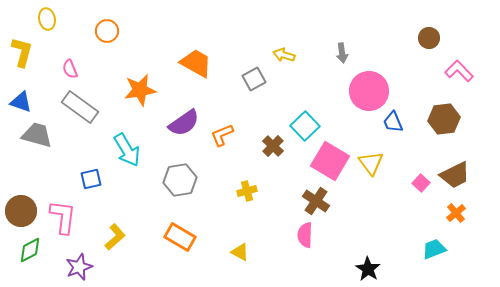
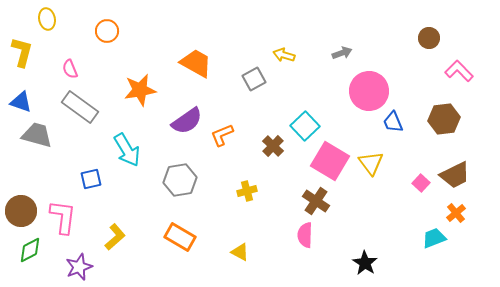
gray arrow at (342, 53): rotated 102 degrees counterclockwise
purple semicircle at (184, 123): moved 3 px right, 2 px up
cyan trapezoid at (434, 249): moved 11 px up
black star at (368, 269): moved 3 px left, 6 px up
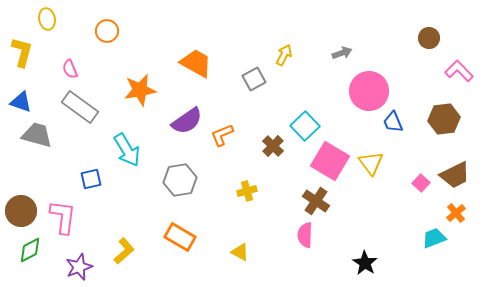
yellow arrow at (284, 55): rotated 100 degrees clockwise
yellow L-shape at (115, 237): moved 9 px right, 14 px down
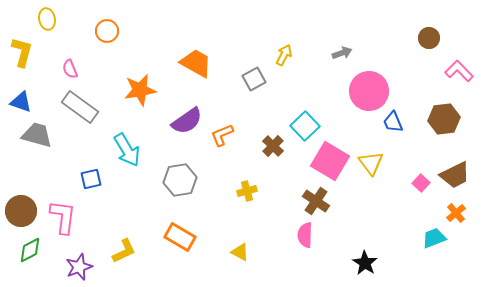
yellow L-shape at (124, 251): rotated 16 degrees clockwise
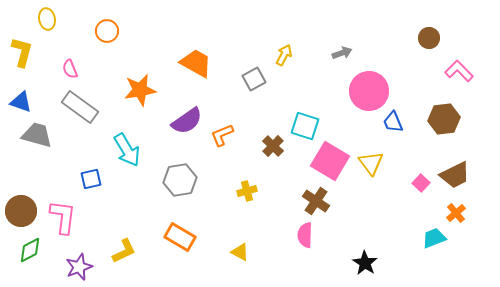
cyan square at (305, 126): rotated 28 degrees counterclockwise
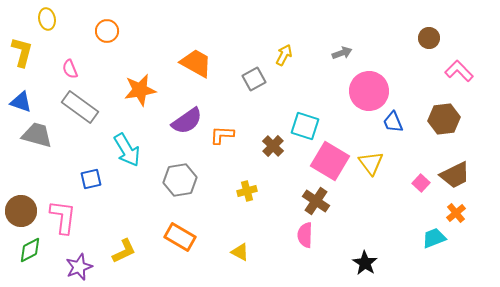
orange L-shape at (222, 135): rotated 25 degrees clockwise
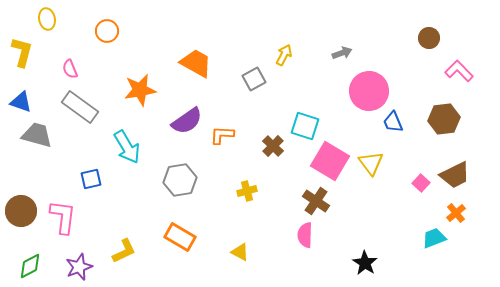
cyan arrow at (127, 150): moved 3 px up
green diamond at (30, 250): moved 16 px down
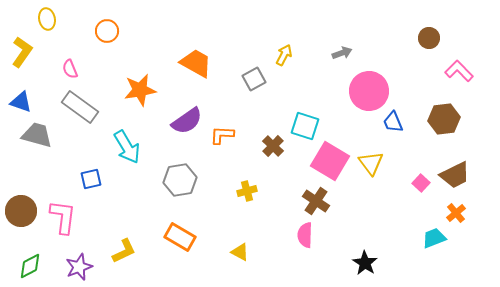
yellow L-shape at (22, 52): rotated 20 degrees clockwise
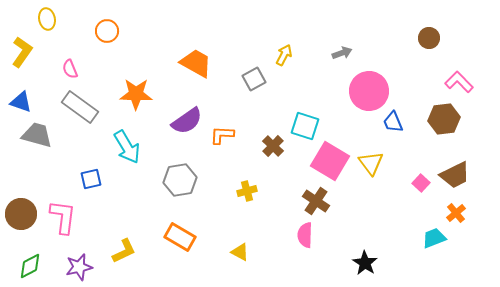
pink L-shape at (459, 71): moved 11 px down
orange star at (140, 90): moved 4 px left, 4 px down; rotated 12 degrees clockwise
brown circle at (21, 211): moved 3 px down
purple star at (79, 267): rotated 8 degrees clockwise
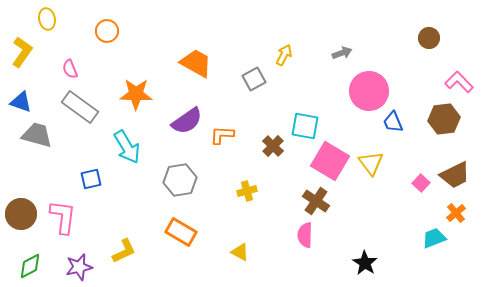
cyan square at (305, 126): rotated 8 degrees counterclockwise
orange rectangle at (180, 237): moved 1 px right, 5 px up
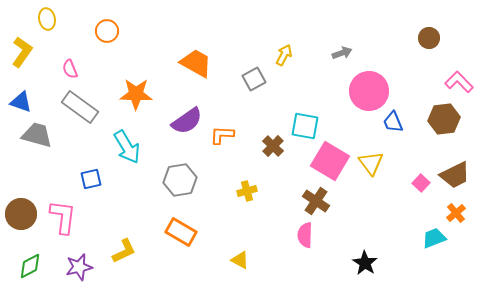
yellow triangle at (240, 252): moved 8 px down
